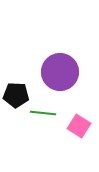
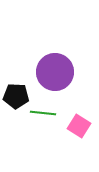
purple circle: moved 5 px left
black pentagon: moved 1 px down
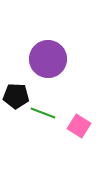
purple circle: moved 7 px left, 13 px up
green line: rotated 15 degrees clockwise
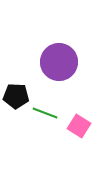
purple circle: moved 11 px right, 3 px down
green line: moved 2 px right
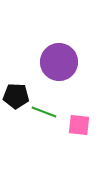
green line: moved 1 px left, 1 px up
pink square: moved 1 px up; rotated 25 degrees counterclockwise
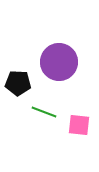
black pentagon: moved 2 px right, 13 px up
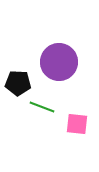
green line: moved 2 px left, 5 px up
pink square: moved 2 px left, 1 px up
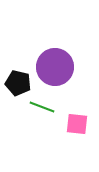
purple circle: moved 4 px left, 5 px down
black pentagon: rotated 10 degrees clockwise
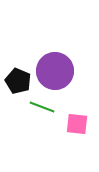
purple circle: moved 4 px down
black pentagon: moved 2 px up; rotated 10 degrees clockwise
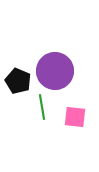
green line: rotated 60 degrees clockwise
pink square: moved 2 px left, 7 px up
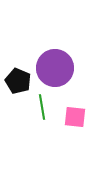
purple circle: moved 3 px up
